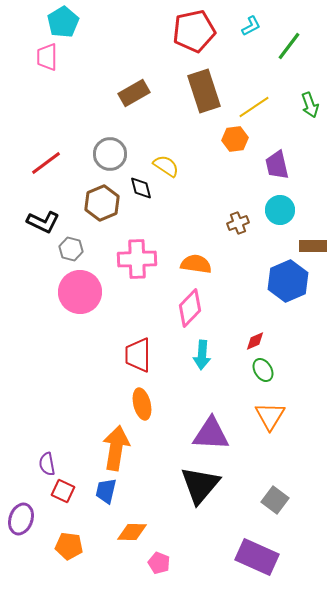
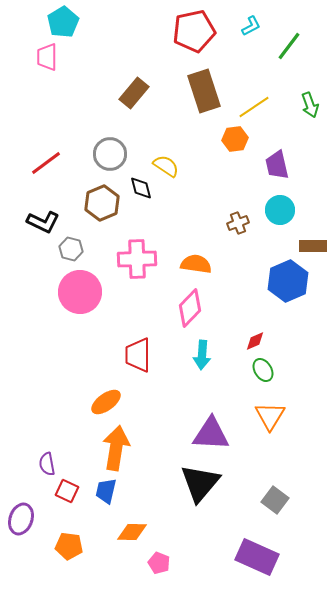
brown rectangle at (134, 93): rotated 20 degrees counterclockwise
orange ellipse at (142, 404): moved 36 px left, 2 px up; rotated 68 degrees clockwise
black triangle at (200, 485): moved 2 px up
red square at (63, 491): moved 4 px right
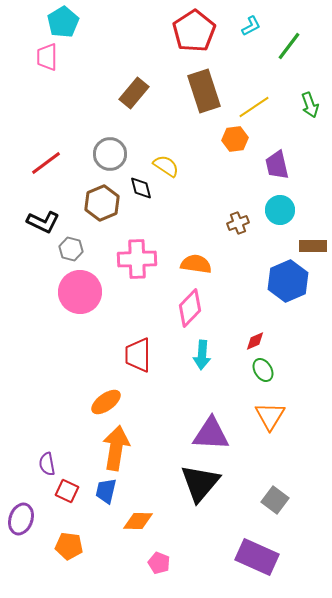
red pentagon at (194, 31): rotated 21 degrees counterclockwise
orange diamond at (132, 532): moved 6 px right, 11 px up
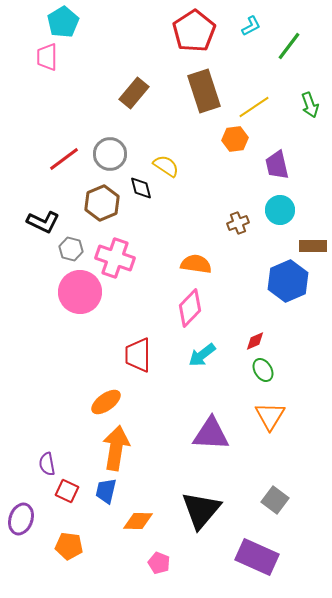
red line at (46, 163): moved 18 px right, 4 px up
pink cross at (137, 259): moved 22 px left, 1 px up; rotated 21 degrees clockwise
cyan arrow at (202, 355): rotated 48 degrees clockwise
black triangle at (200, 483): moved 1 px right, 27 px down
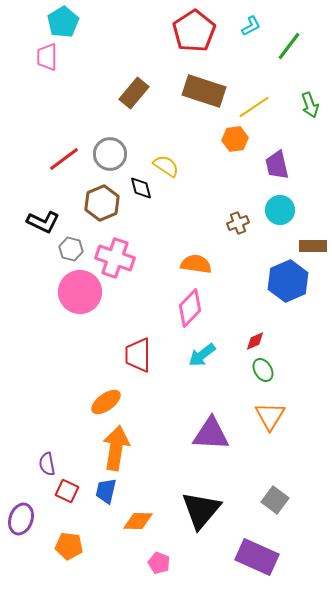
brown rectangle at (204, 91): rotated 54 degrees counterclockwise
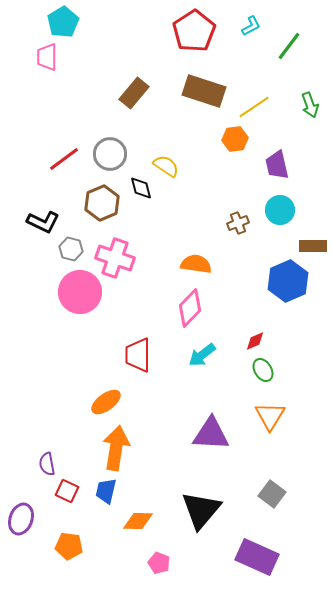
gray square at (275, 500): moved 3 px left, 6 px up
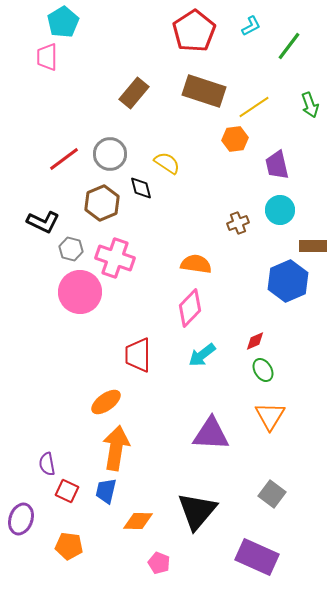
yellow semicircle at (166, 166): moved 1 px right, 3 px up
black triangle at (201, 510): moved 4 px left, 1 px down
